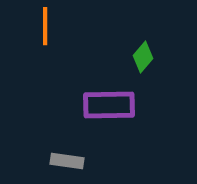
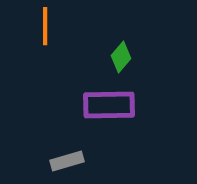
green diamond: moved 22 px left
gray rectangle: rotated 24 degrees counterclockwise
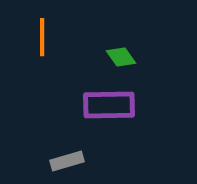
orange line: moved 3 px left, 11 px down
green diamond: rotated 76 degrees counterclockwise
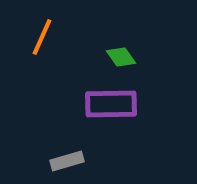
orange line: rotated 24 degrees clockwise
purple rectangle: moved 2 px right, 1 px up
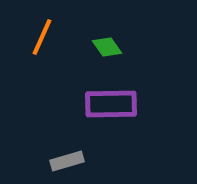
green diamond: moved 14 px left, 10 px up
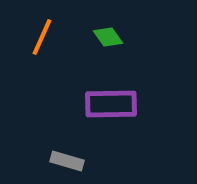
green diamond: moved 1 px right, 10 px up
gray rectangle: rotated 32 degrees clockwise
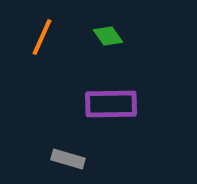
green diamond: moved 1 px up
gray rectangle: moved 1 px right, 2 px up
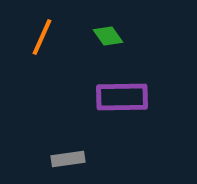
purple rectangle: moved 11 px right, 7 px up
gray rectangle: rotated 24 degrees counterclockwise
